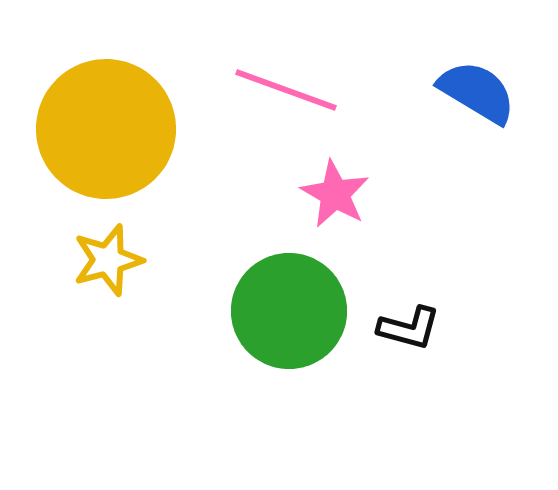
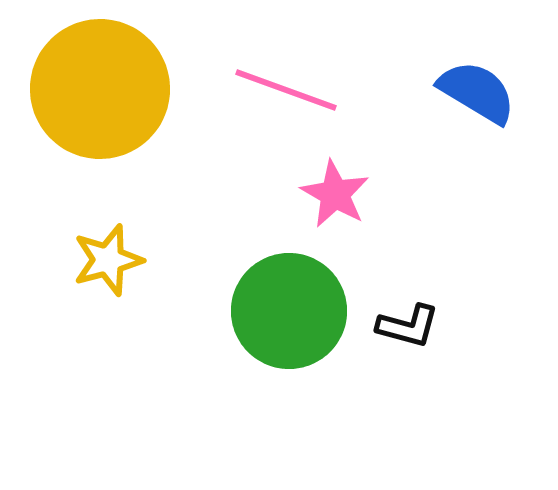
yellow circle: moved 6 px left, 40 px up
black L-shape: moved 1 px left, 2 px up
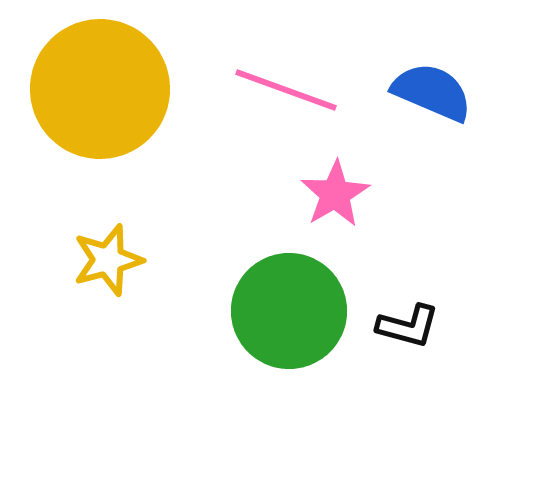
blue semicircle: moved 45 px left; rotated 8 degrees counterclockwise
pink star: rotated 12 degrees clockwise
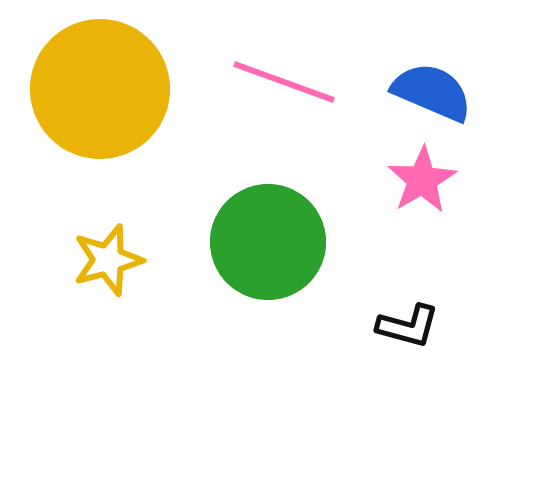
pink line: moved 2 px left, 8 px up
pink star: moved 87 px right, 14 px up
green circle: moved 21 px left, 69 px up
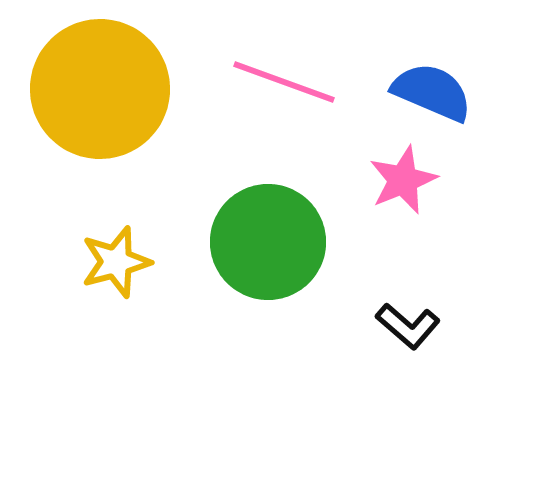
pink star: moved 19 px left; rotated 8 degrees clockwise
yellow star: moved 8 px right, 2 px down
black L-shape: rotated 26 degrees clockwise
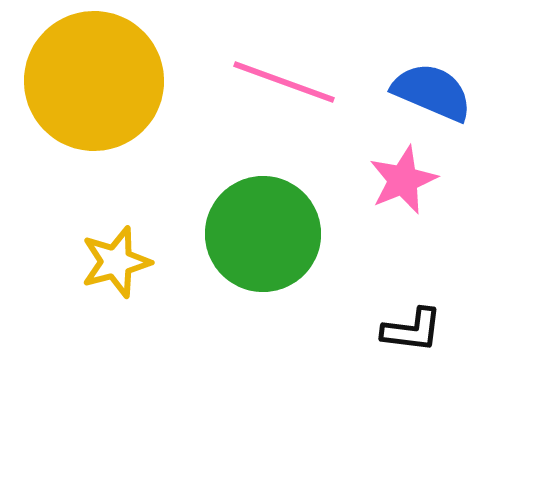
yellow circle: moved 6 px left, 8 px up
green circle: moved 5 px left, 8 px up
black L-shape: moved 4 px right, 4 px down; rotated 34 degrees counterclockwise
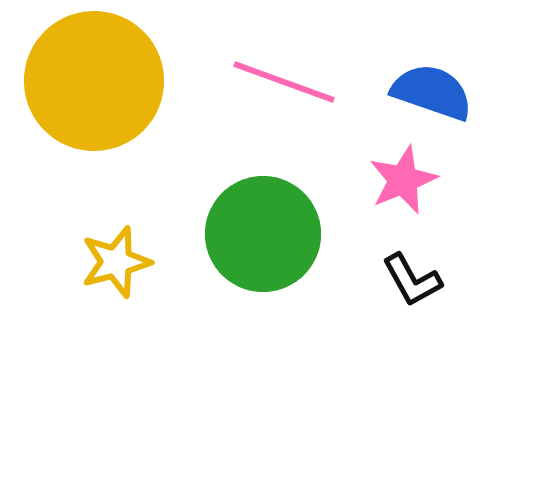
blue semicircle: rotated 4 degrees counterclockwise
black L-shape: moved 50 px up; rotated 54 degrees clockwise
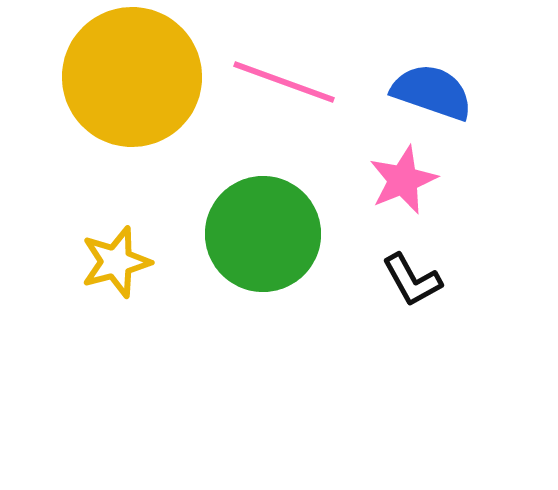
yellow circle: moved 38 px right, 4 px up
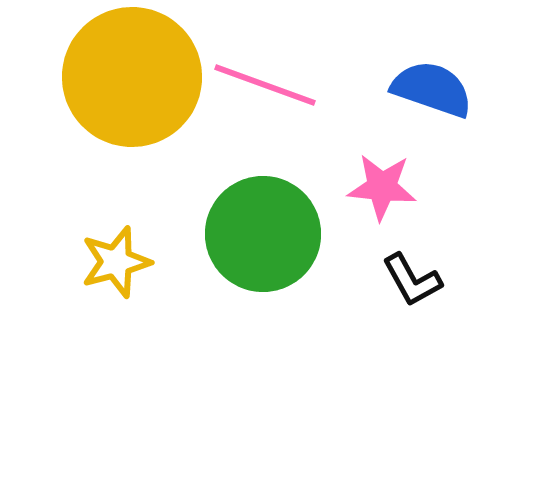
pink line: moved 19 px left, 3 px down
blue semicircle: moved 3 px up
pink star: moved 21 px left, 7 px down; rotated 28 degrees clockwise
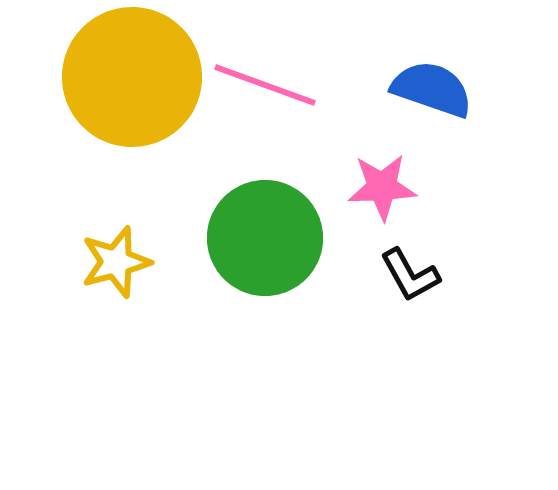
pink star: rotated 8 degrees counterclockwise
green circle: moved 2 px right, 4 px down
black L-shape: moved 2 px left, 5 px up
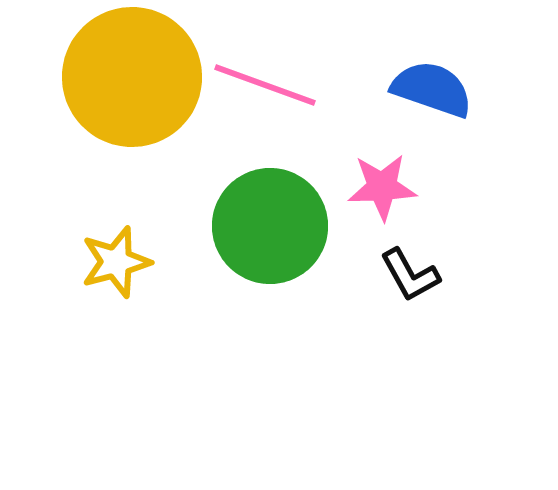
green circle: moved 5 px right, 12 px up
